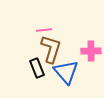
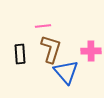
pink line: moved 1 px left, 4 px up
black rectangle: moved 17 px left, 14 px up; rotated 18 degrees clockwise
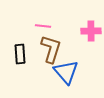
pink line: rotated 14 degrees clockwise
pink cross: moved 20 px up
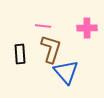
pink cross: moved 4 px left, 3 px up
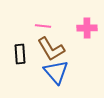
brown L-shape: rotated 132 degrees clockwise
blue triangle: moved 10 px left
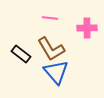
pink line: moved 7 px right, 8 px up
black rectangle: moved 1 px right; rotated 48 degrees counterclockwise
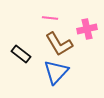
pink cross: moved 1 px down; rotated 12 degrees counterclockwise
brown L-shape: moved 8 px right, 5 px up
blue triangle: rotated 24 degrees clockwise
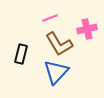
pink line: rotated 28 degrees counterclockwise
black rectangle: rotated 66 degrees clockwise
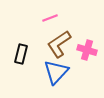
pink cross: moved 21 px down; rotated 30 degrees clockwise
brown L-shape: rotated 88 degrees clockwise
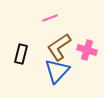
brown L-shape: moved 3 px down
blue triangle: moved 1 px right, 1 px up
